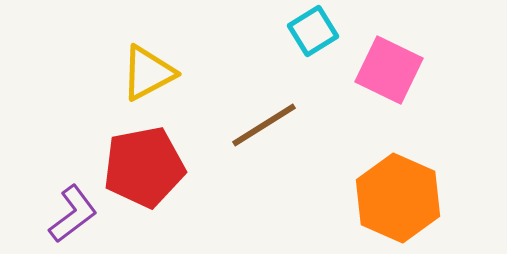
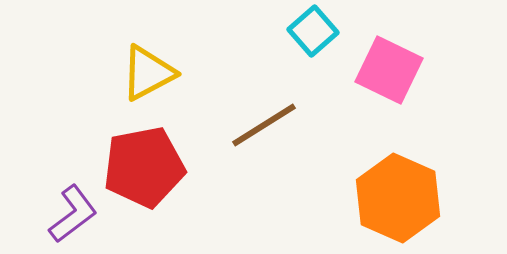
cyan square: rotated 9 degrees counterclockwise
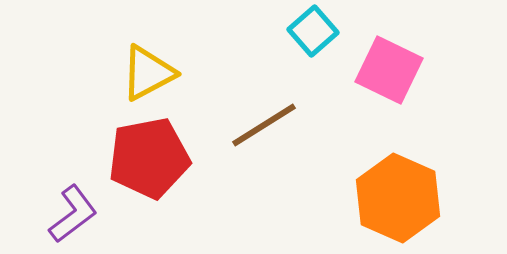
red pentagon: moved 5 px right, 9 px up
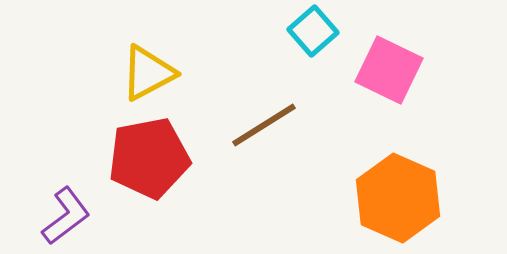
purple L-shape: moved 7 px left, 2 px down
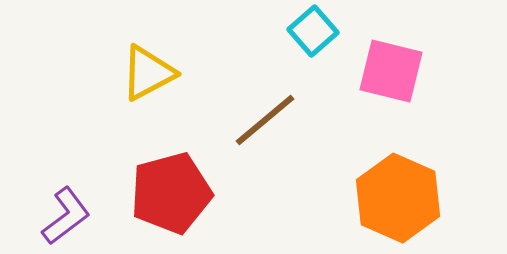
pink square: moved 2 px right, 1 px down; rotated 12 degrees counterclockwise
brown line: moved 1 px right, 5 px up; rotated 8 degrees counterclockwise
red pentagon: moved 22 px right, 35 px down; rotated 4 degrees counterclockwise
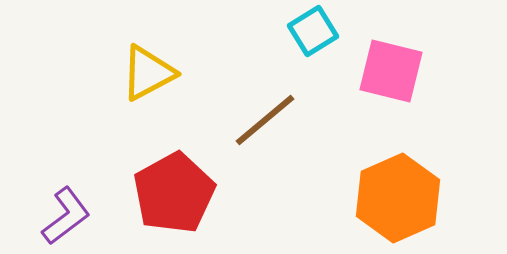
cyan square: rotated 9 degrees clockwise
red pentagon: moved 3 px right; rotated 14 degrees counterclockwise
orange hexagon: rotated 12 degrees clockwise
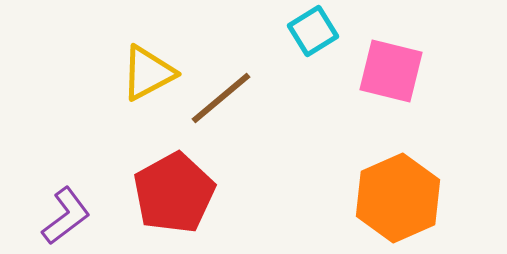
brown line: moved 44 px left, 22 px up
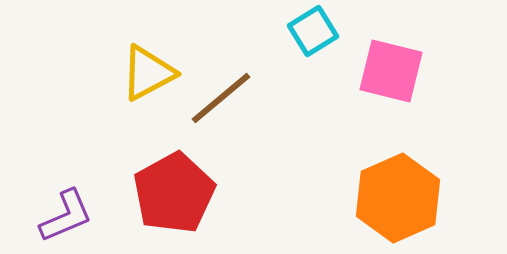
purple L-shape: rotated 14 degrees clockwise
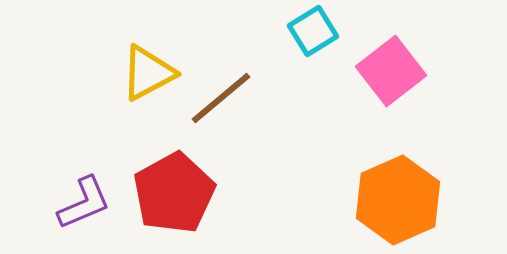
pink square: rotated 38 degrees clockwise
orange hexagon: moved 2 px down
purple L-shape: moved 18 px right, 13 px up
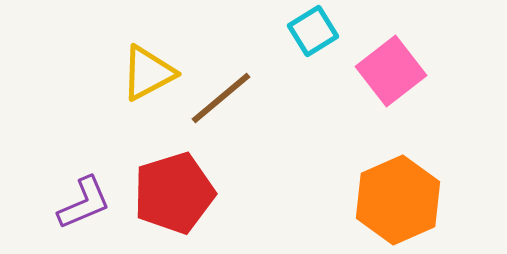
red pentagon: rotated 12 degrees clockwise
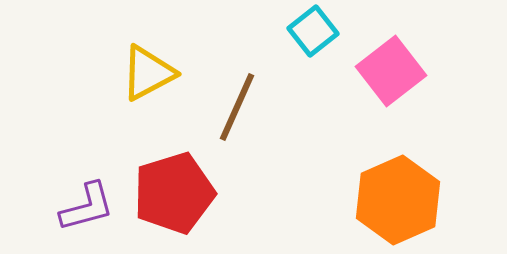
cyan square: rotated 6 degrees counterclockwise
brown line: moved 16 px right, 9 px down; rotated 26 degrees counterclockwise
purple L-shape: moved 3 px right, 4 px down; rotated 8 degrees clockwise
